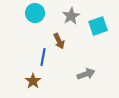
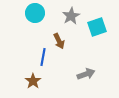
cyan square: moved 1 px left, 1 px down
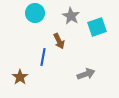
gray star: rotated 12 degrees counterclockwise
brown star: moved 13 px left, 4 px up
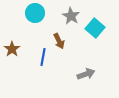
cyan square: moved 2 px left, 1 px down; rotated 30 degrees counterclockwise
brown star: moved 8 px left, 28 px up
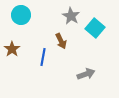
cyan circle: moved 14 px left, 2 px down
brown arrow: moved 2 px right
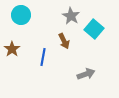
cyan square: moved 1 px left, 1 px down
brown arrow: moved 3 px right
